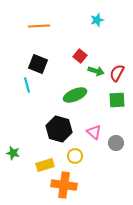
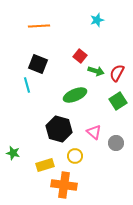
green square: moved 1 px right, 1 px down; rotated 30 degrees counterclockwise
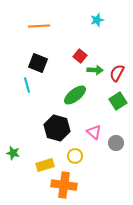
black square: moved 1 px up
green arrow: moved 1 px left, 1 px up; rotated 14 degrees counterclockwise
green ellipse: rotated 15 degrees counterclockwise
black hexagon: moved 2 px left, 1 px up
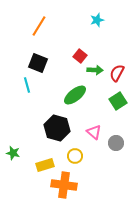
orange line: rotated 55 degrees counterclockwise
